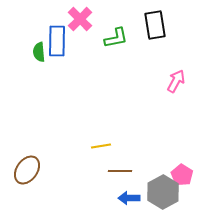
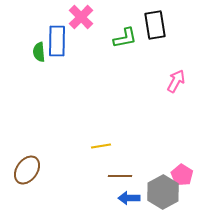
pink cross: moved 1 px right, 2 px up
green L-shape: moved 9 px right
brown line: moved 5 px down
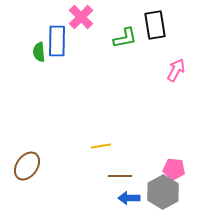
pink arrow: moved 11 px up
brown ellipse: moved 4 px up
pink pentagon: moved 8 px left, 6 px up; rotated 25 degrees counterclockwise
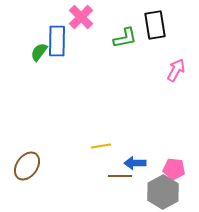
green semicircle: rotated 42 degrees clockwise
blue arrow: moved 6 px right, 35 px up
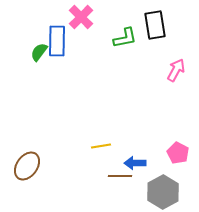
pink pentagon: moved 4 px right, 16 px up; rotated 20 degrees clockwise
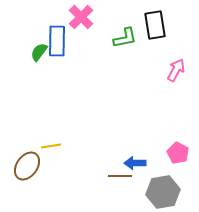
yellow line: moved 50 px left
gray hexagon: rotated 20 degrees clockwise
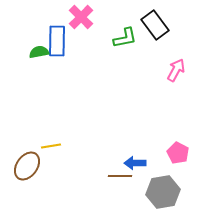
black rectangle: rotated 28 degrees counterclockwise
green semicircle: rotated 42 degrees clockwise
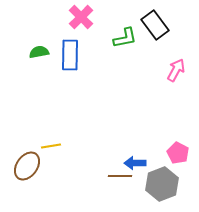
blue rectangle: moved 13 px right, 14 px down
gray hexagon: moved 1 px left, 8 px up; rotated 12 degrees counterclockwise
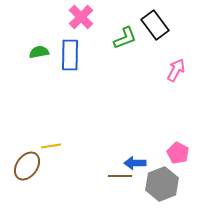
green L-shape: rotated 10 degrees counterclockwise
